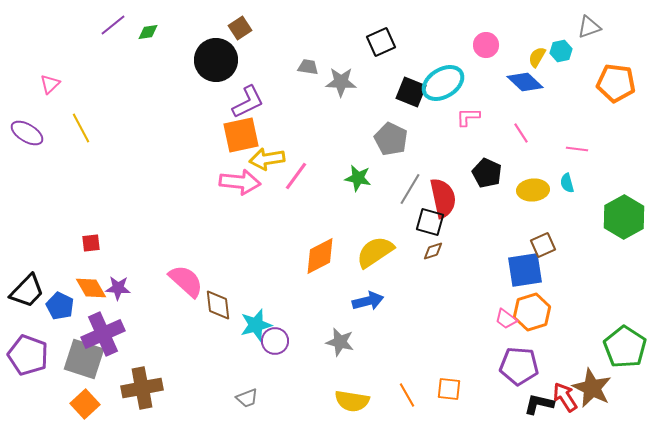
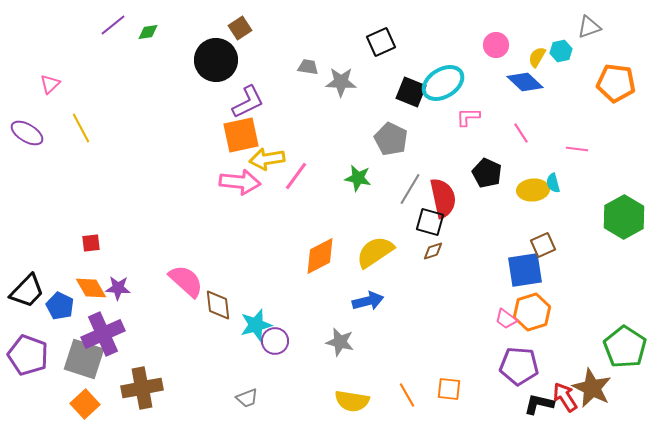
pink circle at (486, 45): moved 10 px right
cyan semicircle at (567, 183): moved 14 px left
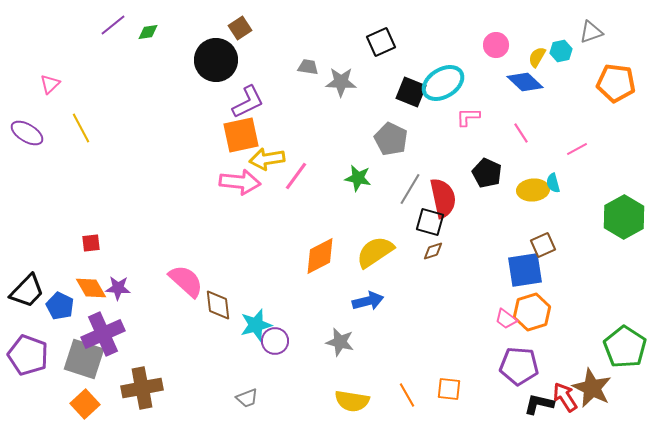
gray triangle at (589, 27): moved 2 px right, 5 px down
pink line at (577, 149): rotated 35 degrees counterclockwise
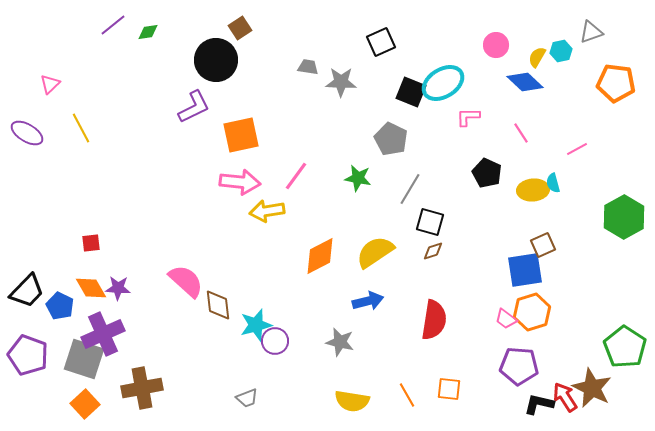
purple L-shape at (248, 102): moved 54 px left, 5 px down
yellow arrow at (267, 159): moved 52 px down
red semicircle at (443, 198): moved 9 px left, 122 px down; rotated 21 degrees clockwise
